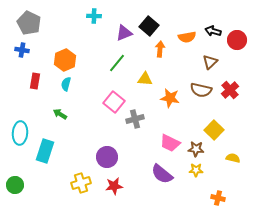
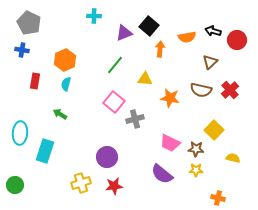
green line: moved 2 px left, 2 px down
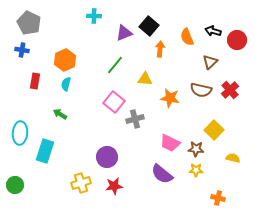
orange semicircle: rotated 78 degrees clockwise
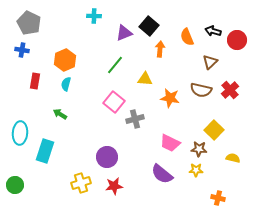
brown star: moved 3 px right
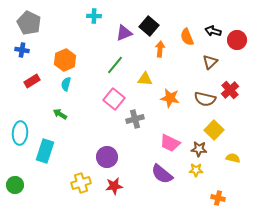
red rectangle: moved 3 px left; rotated 49 degrees clockwise
brown semicircle: moved 4 px right, 9 px down
pink square: moved 3 px up
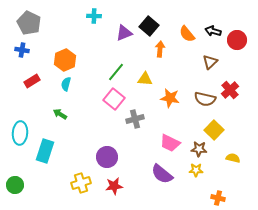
orange semicircle: moved 3 px up; rotated 18 degrees counterclockwise
green line: moved 1 px right, 7 px down
